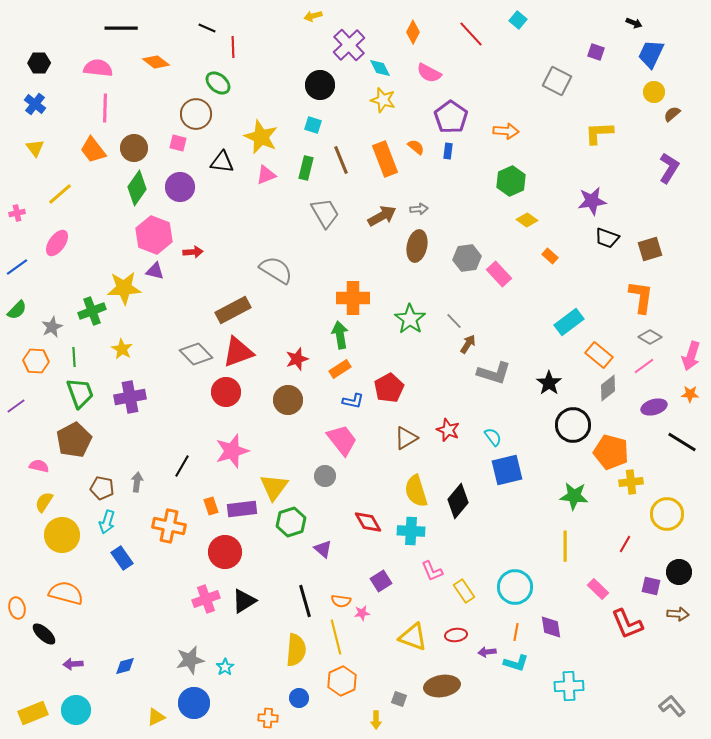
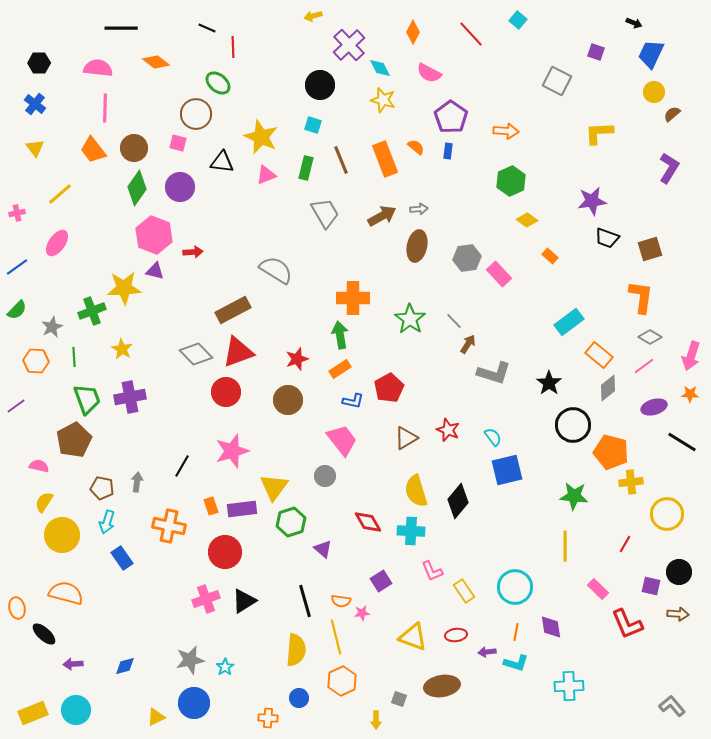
green trapezoid at (80, 393): moved 7 px right, 6 px down
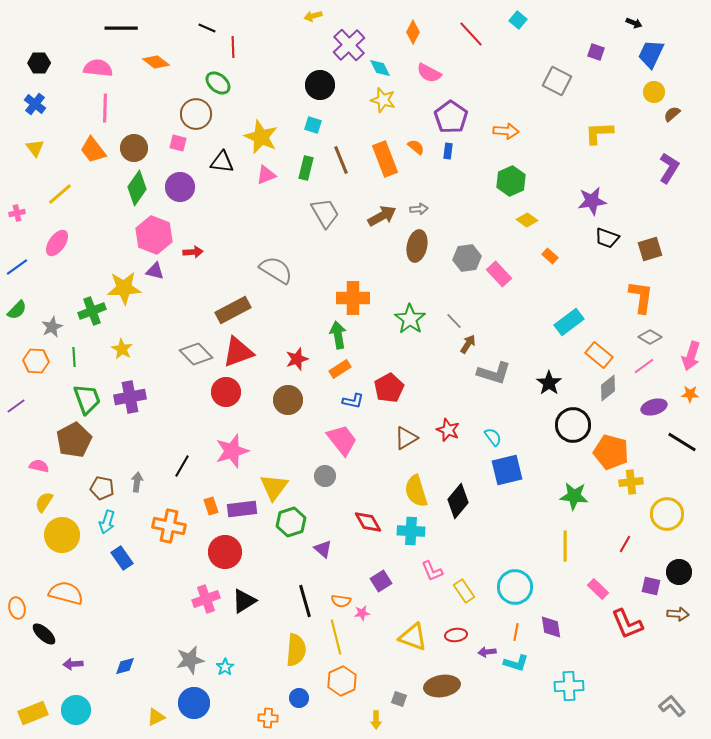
green arrow at (340, 335): moved 2 px left
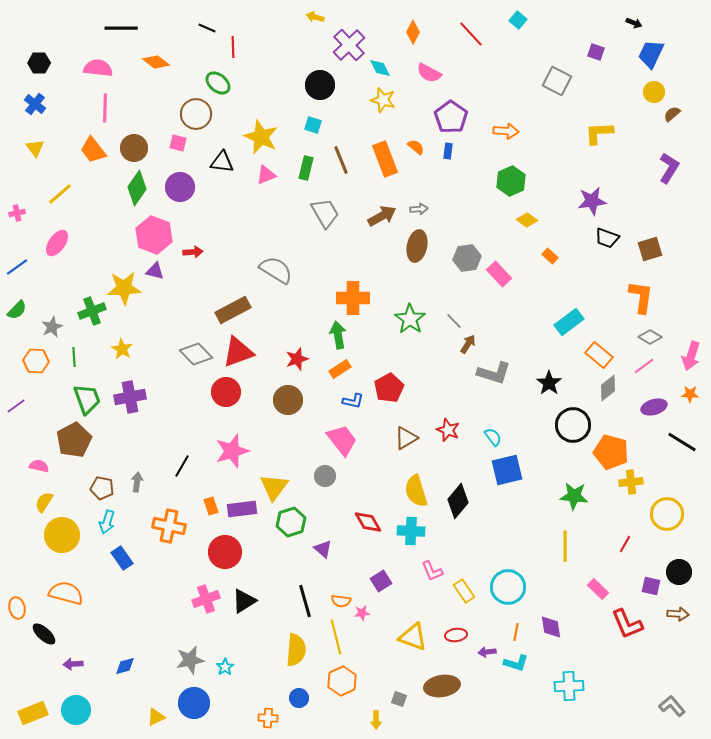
yellow arrow at (313, 16): moved 2 px right, 1 px down; rotated 30 degrees clockwise
cyan circle at (515, 587): moved 7 px left
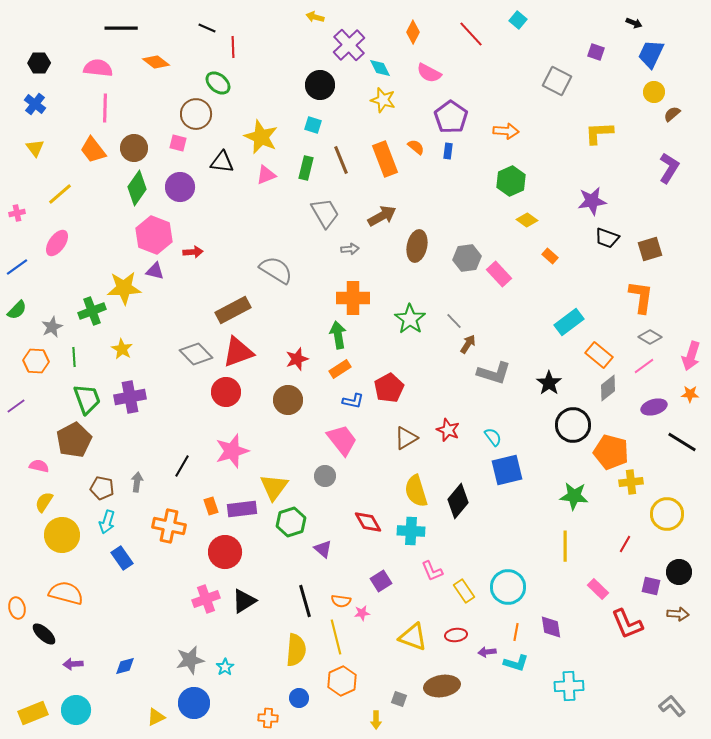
gray arrow at (419, 209): moved 69 px left, 40 px down
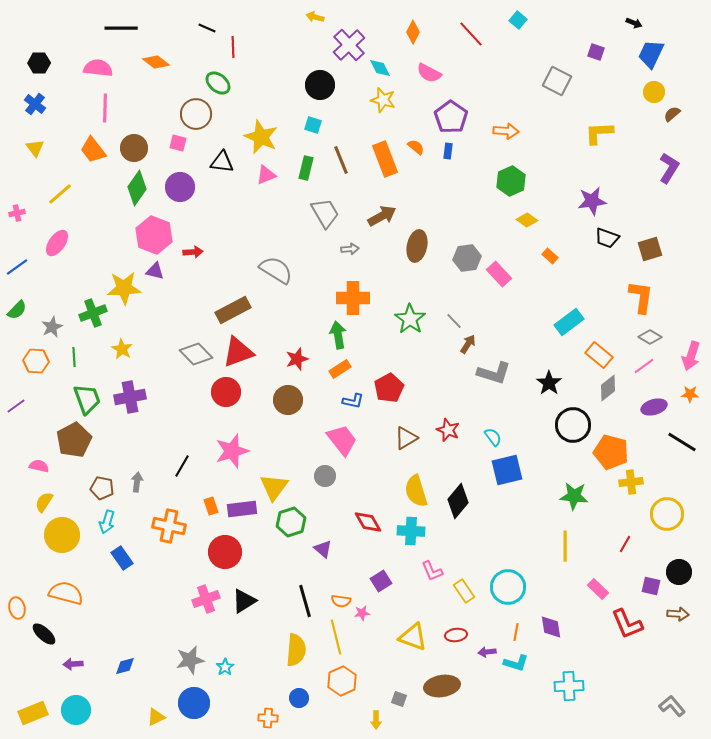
green cross at (92, 311): moved 1 px right, 2 px down
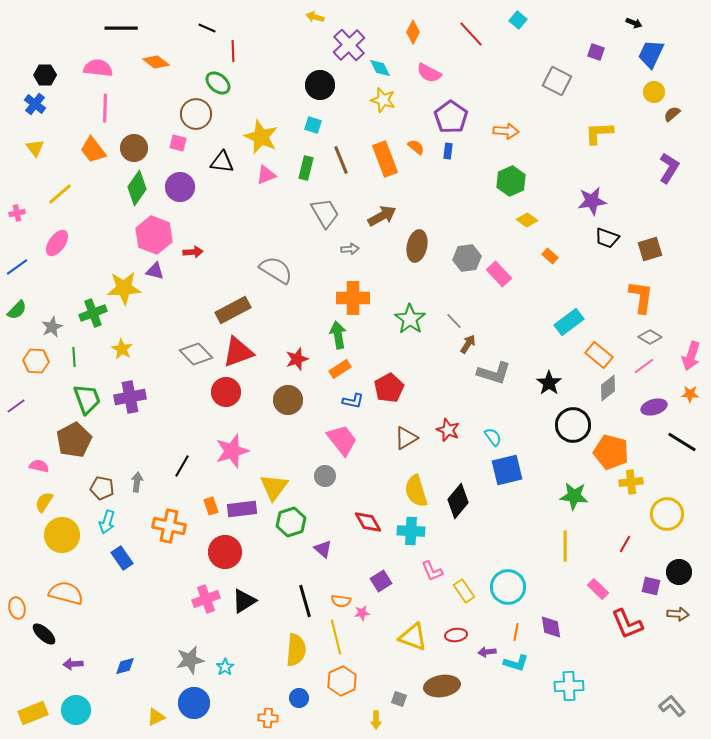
red line at (233, 47): moved 4 px down
black hexagon at (39, 63): moved 6 px right, 12 px down
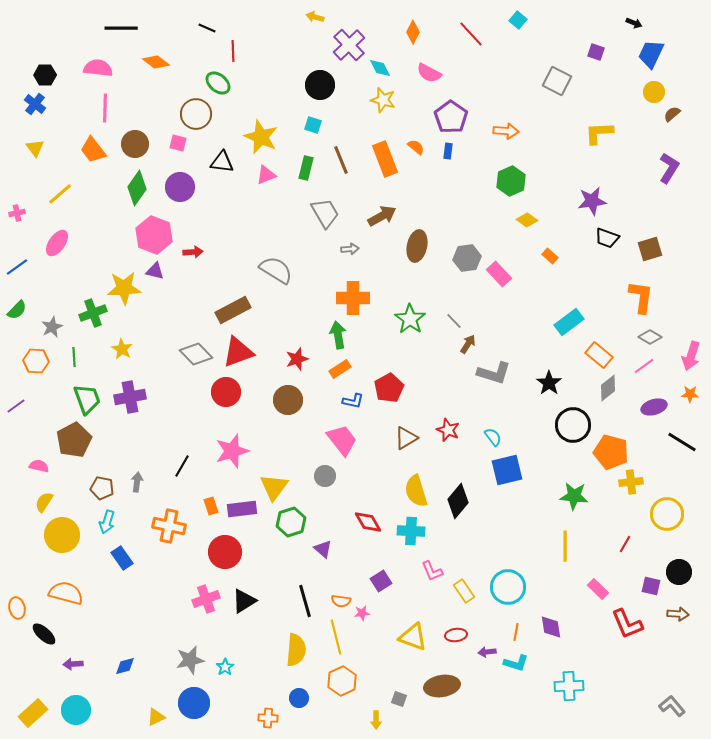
brown circle at (134, 148): moved 1 px right, 4 px up
yellow rectangle at (33, 713): rotated 20 degrees counterclockwise
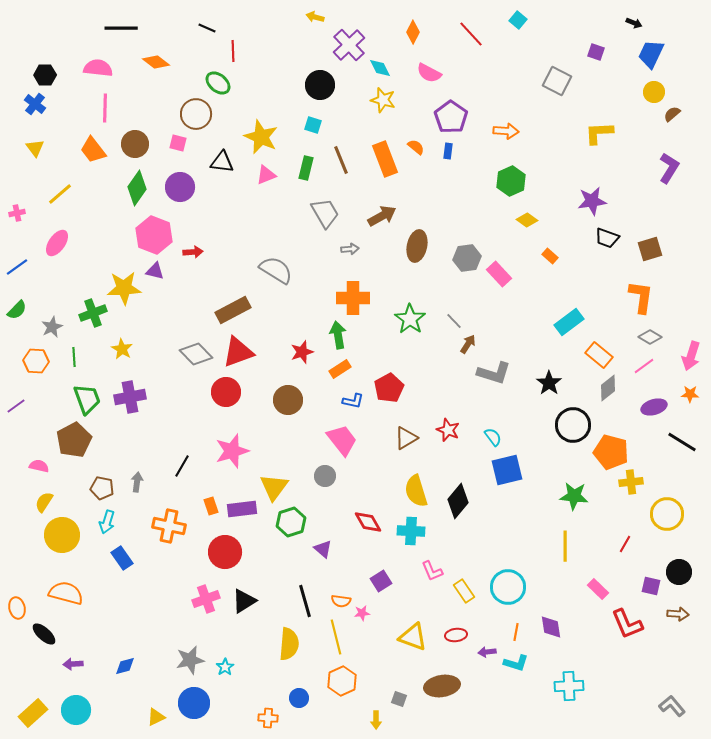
red star at (297, 359): moved 5 px right, 7 px up
yellow semicircle at (296, 650): moved 7 px left, 6 px up
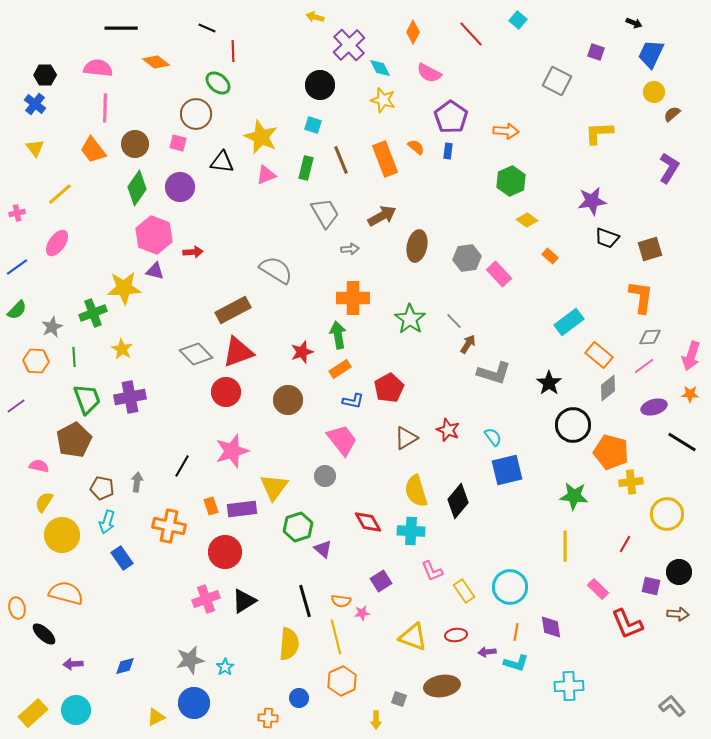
gray diamond at (650, 337): rotated 35 degrees counterclockwise
green hexagon at (291, 522): moved 7 px right, 5 px down
cyan circle at (508, 587): moved 2 px right
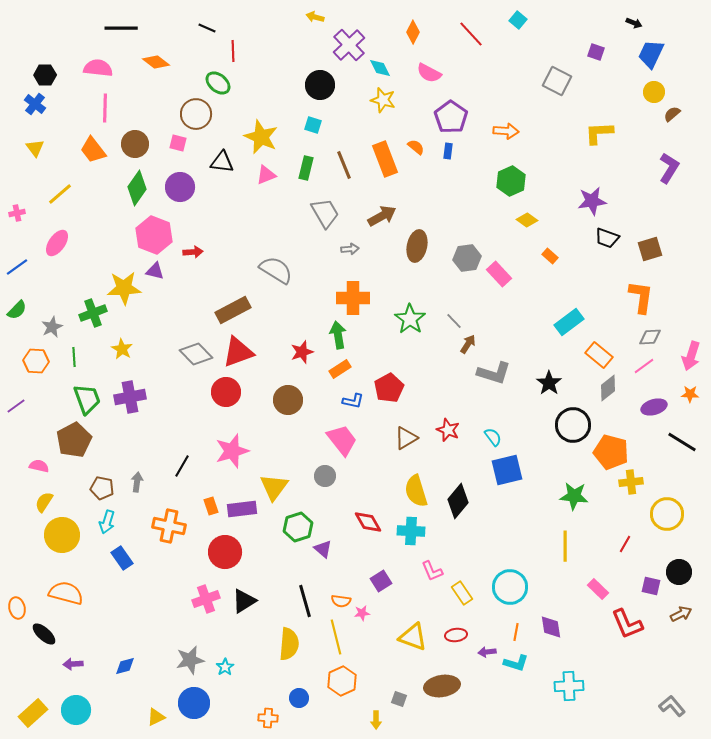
brown line at (341, 160): moved 3 px right, 5 px down
yellow rectangle at (464, 591): moved 2 px left, 2 px down
brown arrow at (678, 614): moved 3 px right; rotated 30 degrees counterclockwise
